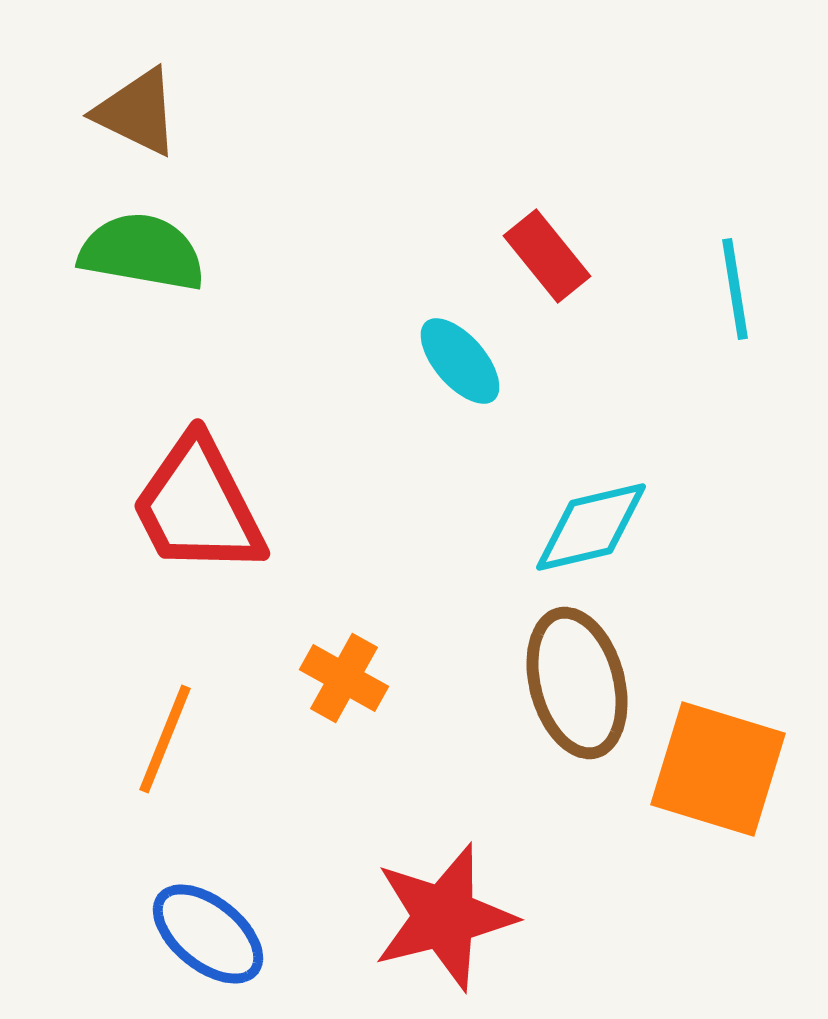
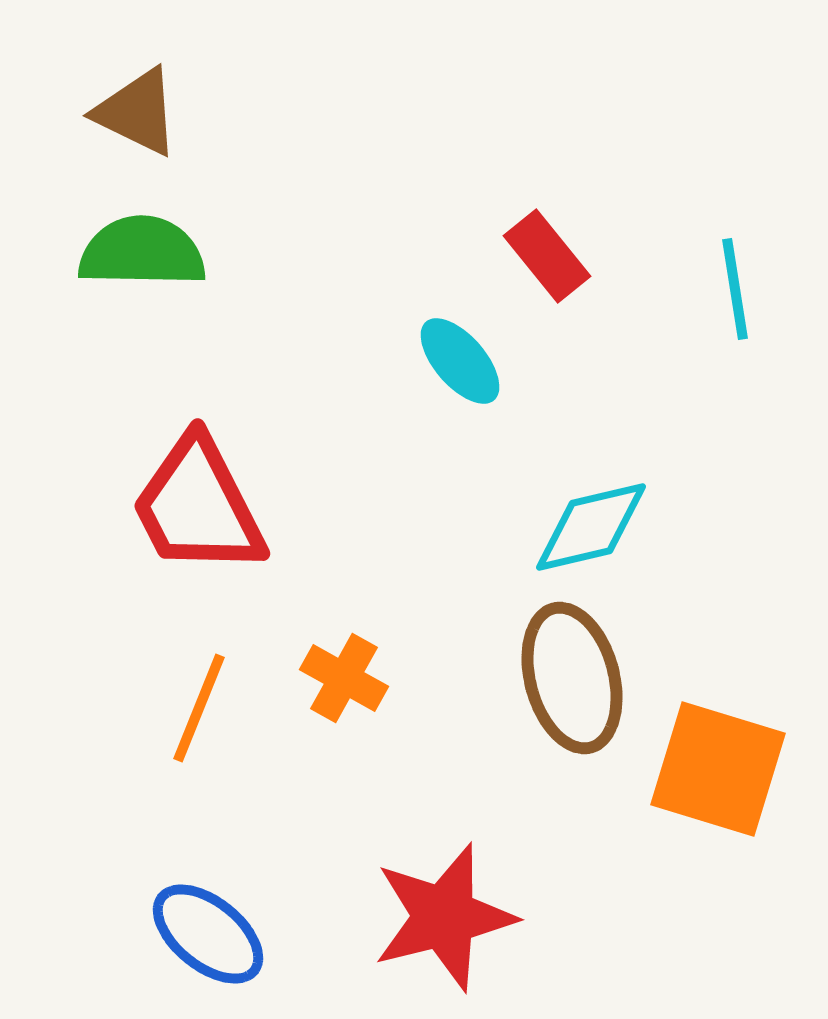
green semicircle: rotated 9 degrees counterclockwise
brown ellipse: moved 5 px left, 5 px up
orange line: moved 34 px right, 31 px up
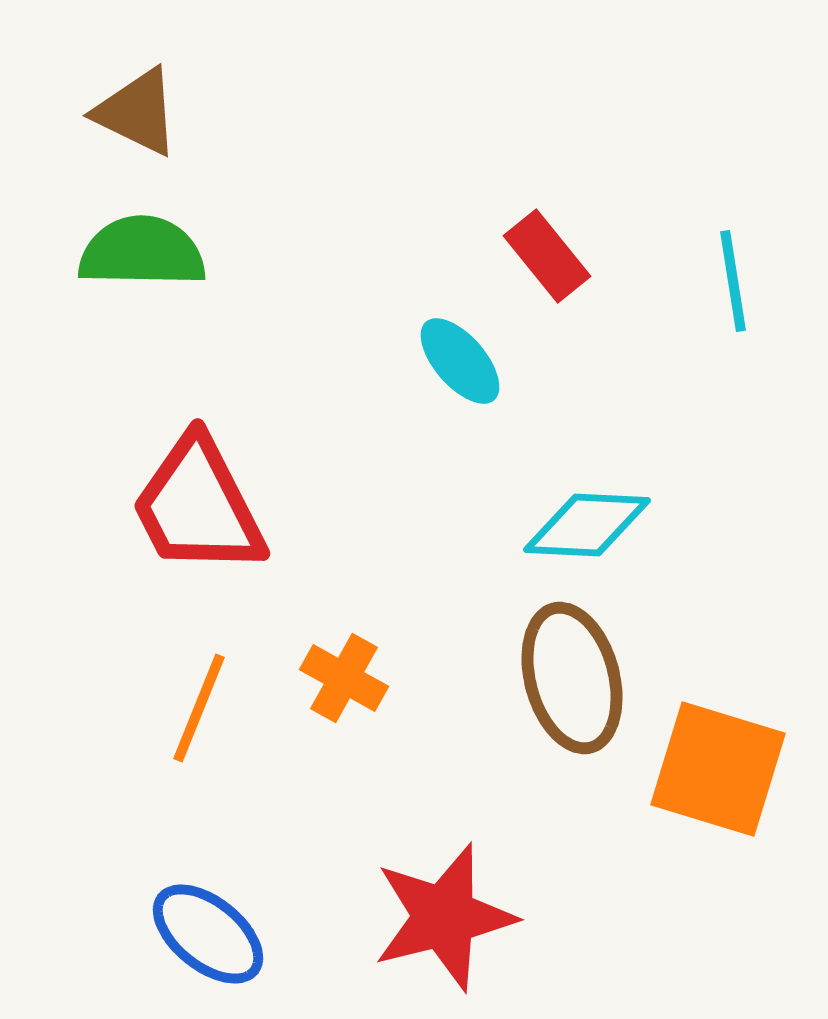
cyan line: moved 2 px left, 8 px up
cyan diamond: moved 4 px left, 2 px up; rotated 16 degrees clockwise
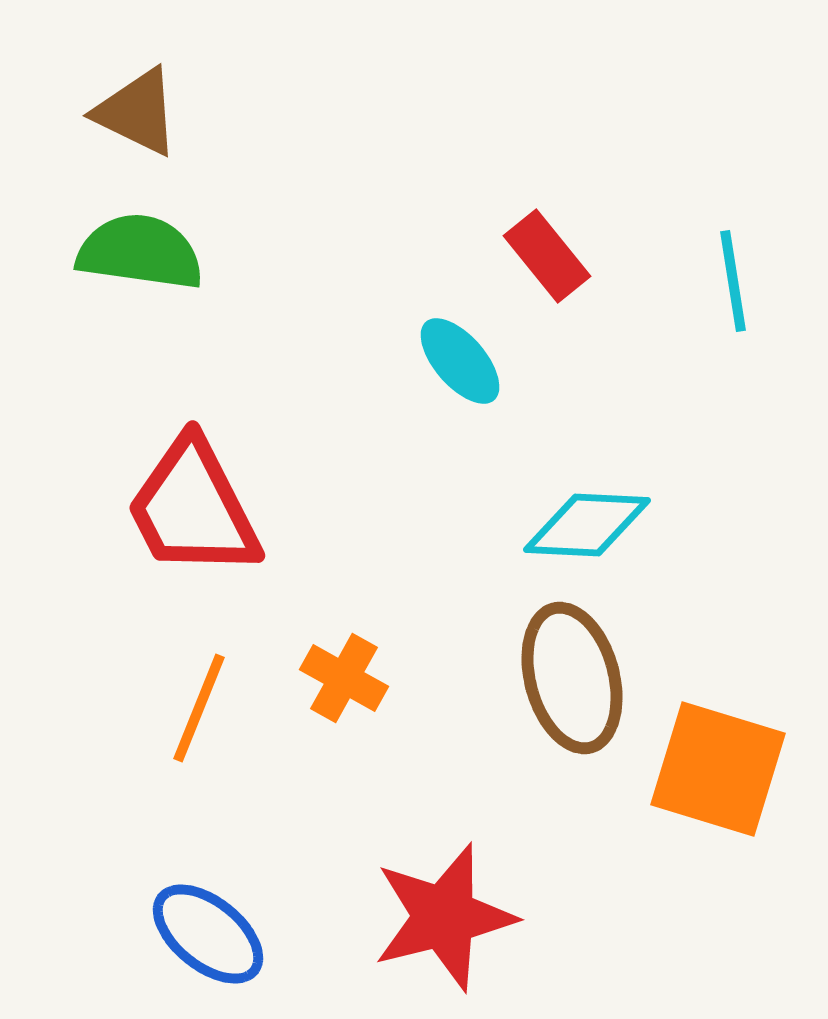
green semicircle: moved 2 px left; rotated 7 degrees clockwise
red trapezoid: moved 5 px left, 2 px down
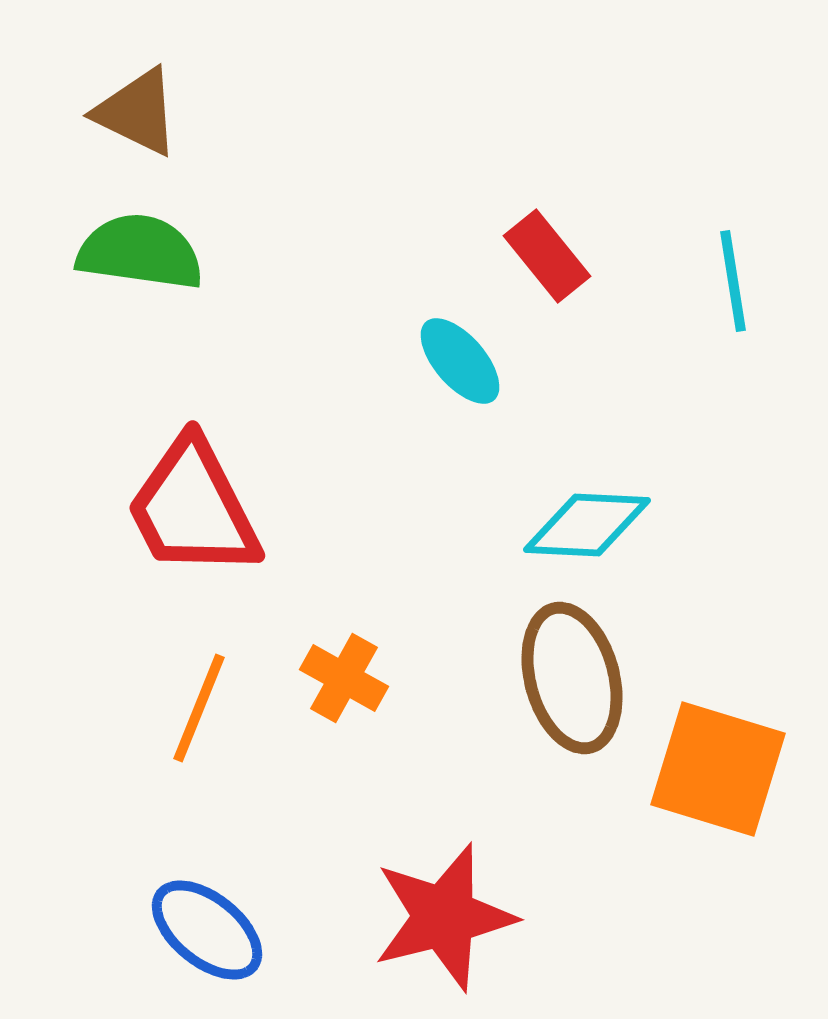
blue ellipse: moved 1 px left, 4 px up
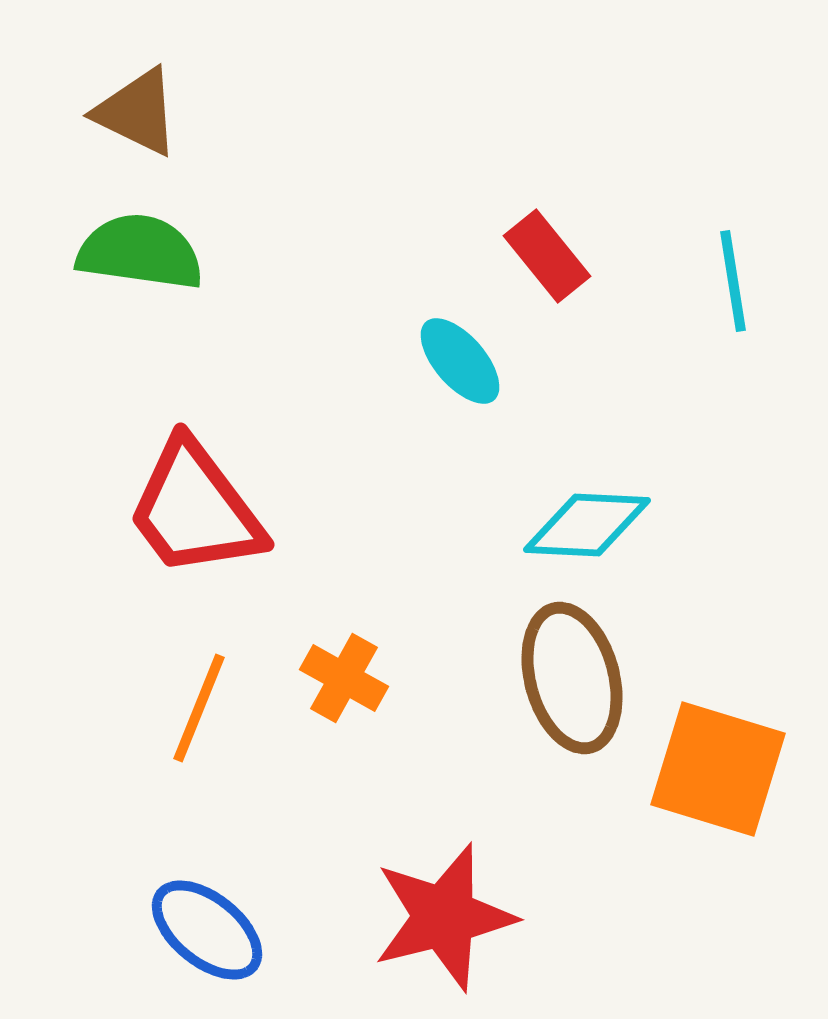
red trapezoid: moved 2 px right, 1 px down; rotated 10 degrees counterclockwise
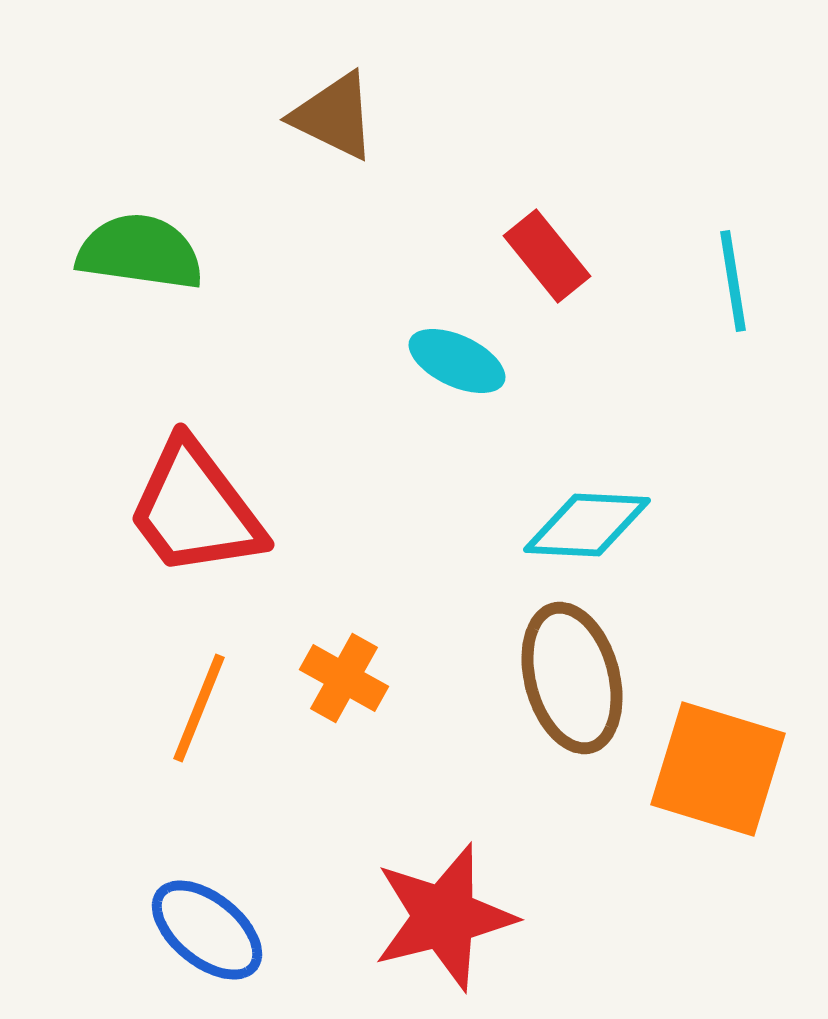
brown triangle: moved 197 px right, 4 px down
cyan ellipse: moved 3 px left; rotated 24 degrees counterclockwise
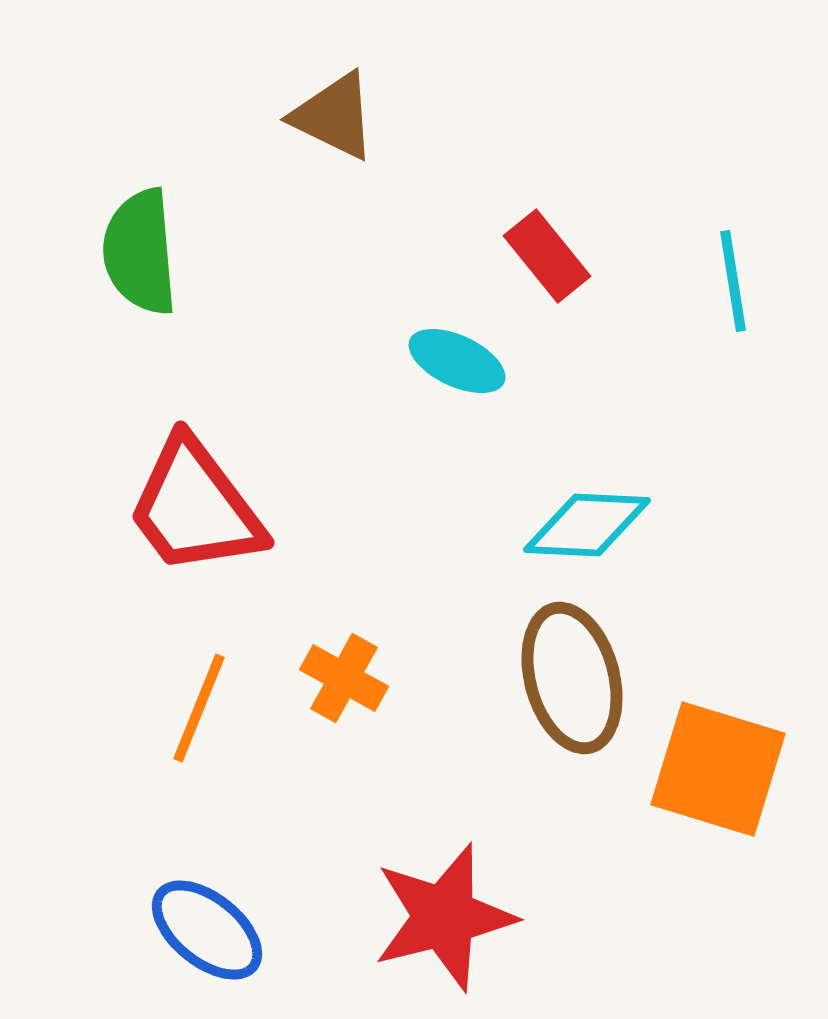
green semicircle: rotated 103 degrees counterclockwise
red trapezoid: moved 2 px up
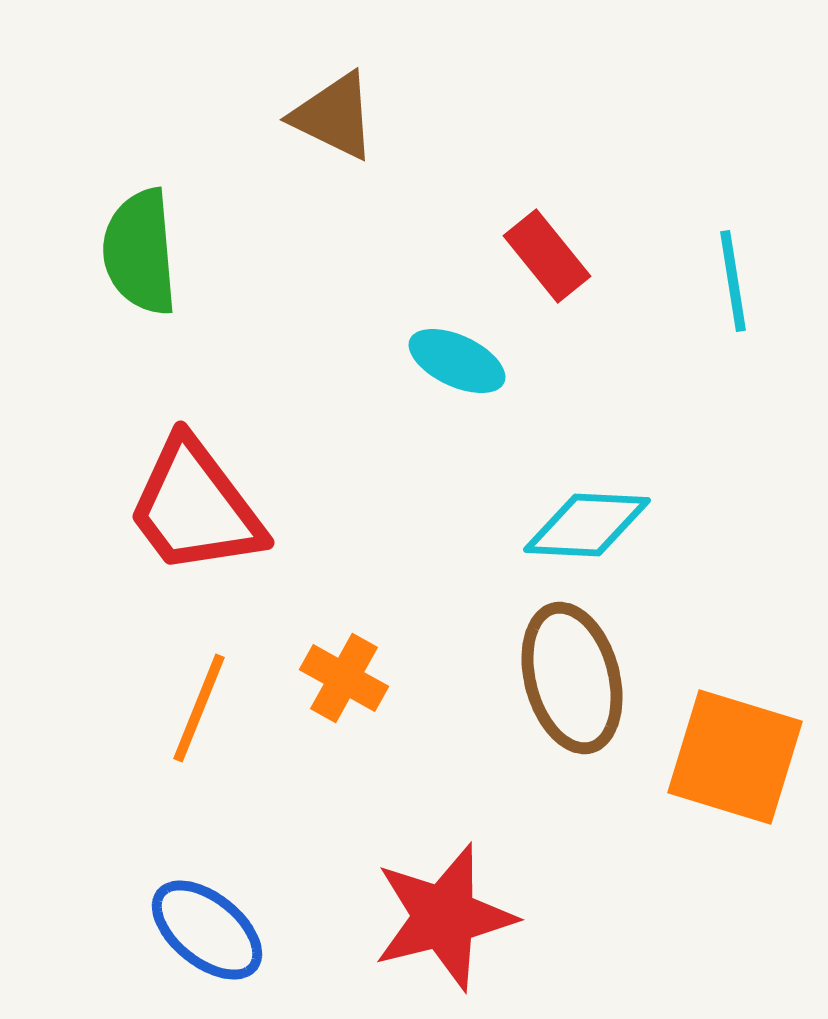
orange square: moved 17 px right, 12 px up
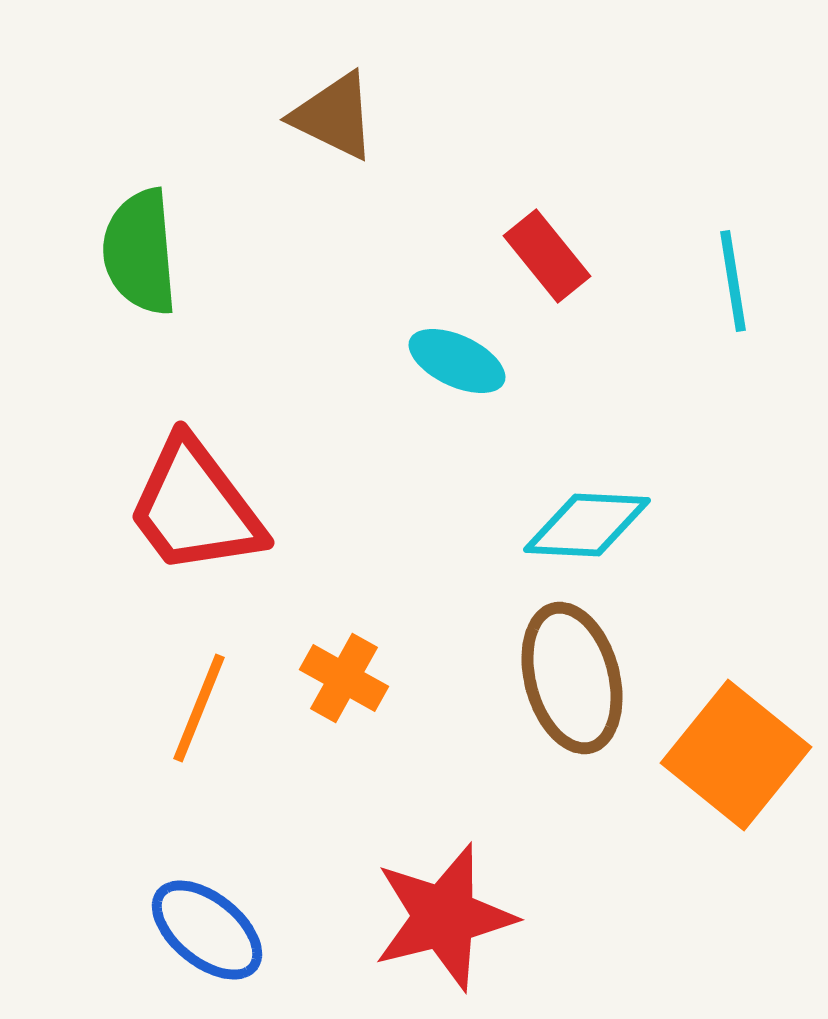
orange square: moved 1 px right, 2 px up; rotated 22 degrees clockwise
